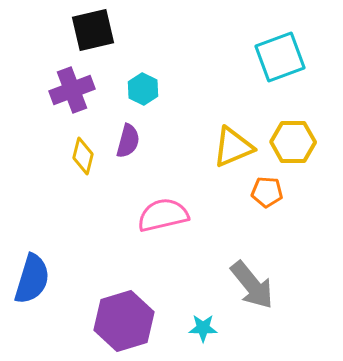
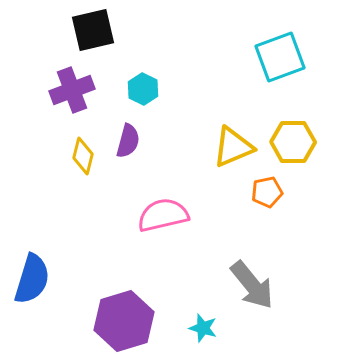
orange pentagon: rotated 16 degrees counterclockwise
cyan star: rotated 16 degrees clockwise
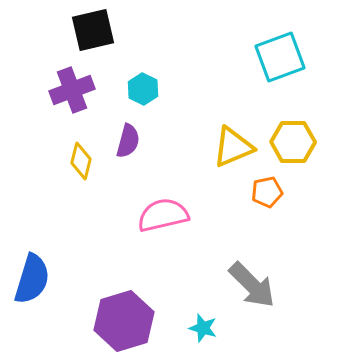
yellow diamond: moved 2 px left, 5 px down
gray arrow: rotated 6 degrees counterclockwise
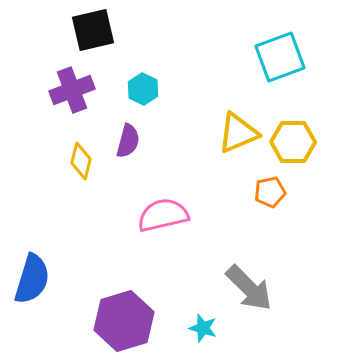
yellow triangle: moved 5 px right, 14 px up
orange pentagon: moved 3 px right
gray arrow: moved 3 px left, 3 px down
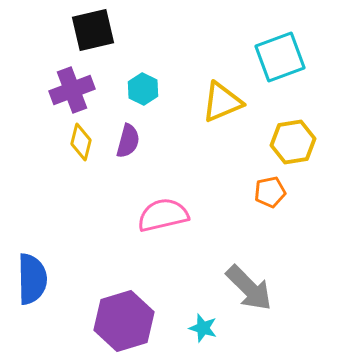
yellow triangle: moved 16 px left, 31 px up
yellow hexagon: rotated 9 degrees counterclockwise
yellow diamond: moved 19 px up
blue semicircle: rotated 18 degrees counterclockwise
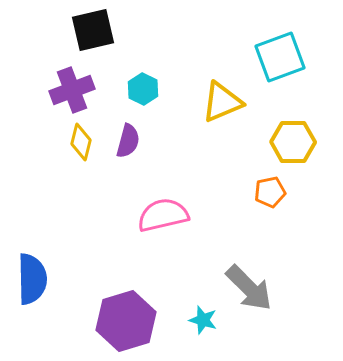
yellow hexagon: rotated 9 degrees clockwise
purple hexagon: moved 2 px right
cyan star: moved 8 px up
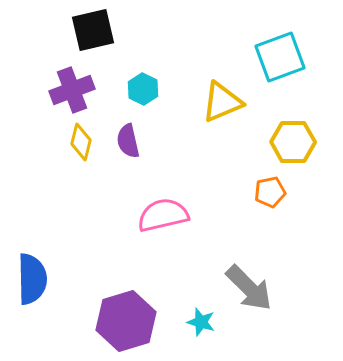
purple semicircle: rotated 152 degrees clockwise
cyan star: moved 2 px left, 2 px down
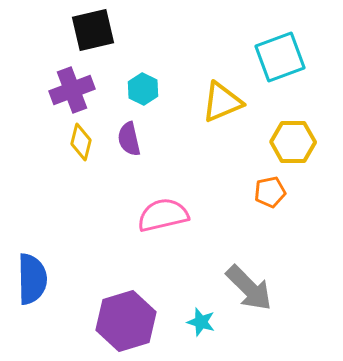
purple semicircle: moved 1 px right, 2 px up
